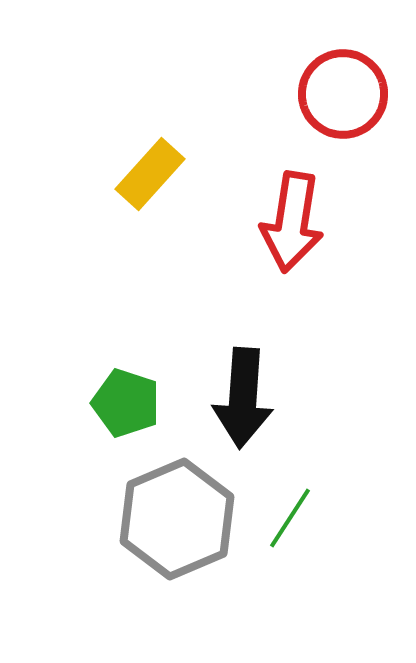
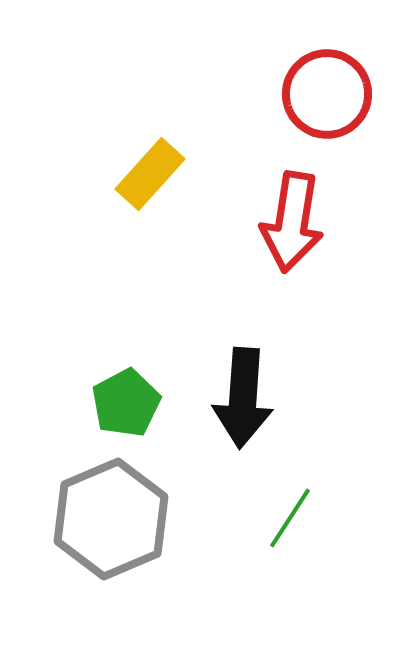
red circle: moved 16 px left
green pentagon: rotated 26 degrees clockwise
gray hexagon: moved 66 px left
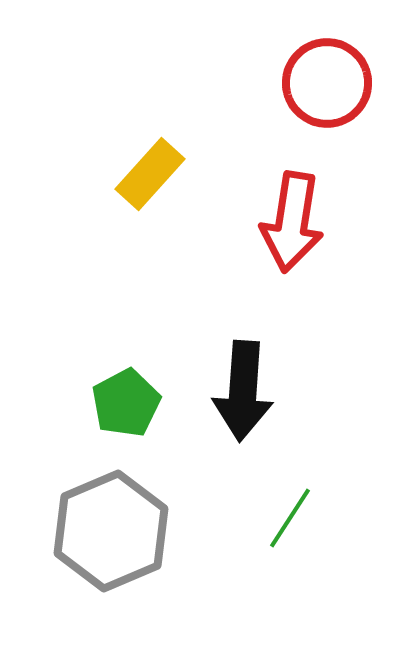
red circle: moved 11 px up
black arrow: moved 7 px up
gray hexagon: moved 12 px down
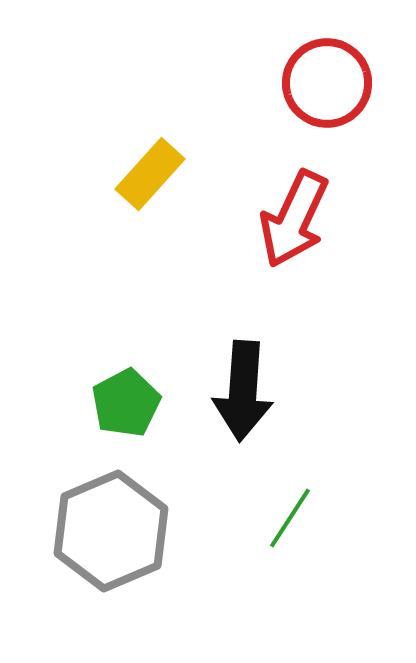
red arrow: moved 2 px right, 3 px up; rotated 16 degrees clockwise
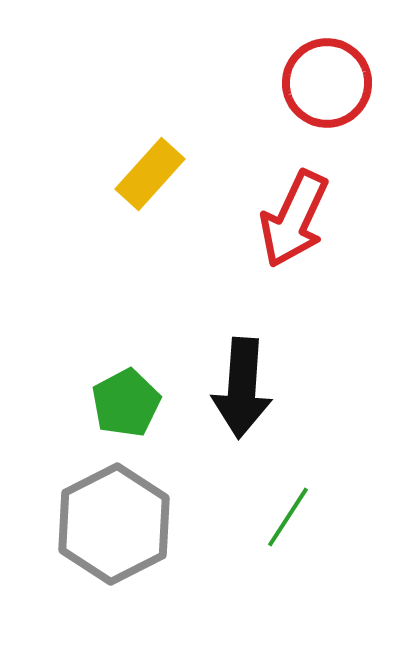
black arrow: moved 1 px left, 3 px up
green line: moved 2 px left, 1 px up
gray hexagon: moved 3 px right, 7 px up; rotated 4 degrees counterclockwise
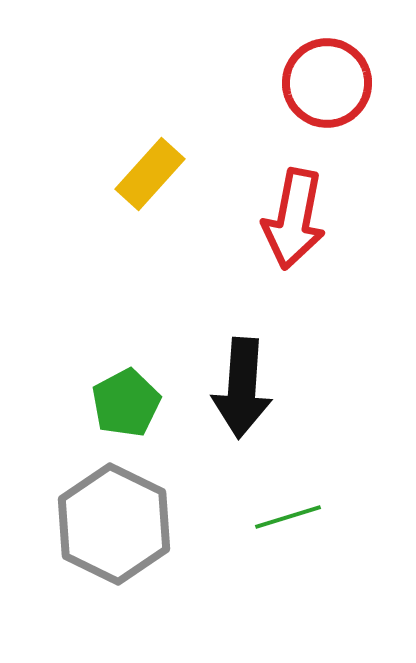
red arrow: rotated 14 degrees counterclockwise
green line: rotated 40 degrees clockwise
gray hexagon: rotated 7 degrees counterclockwise
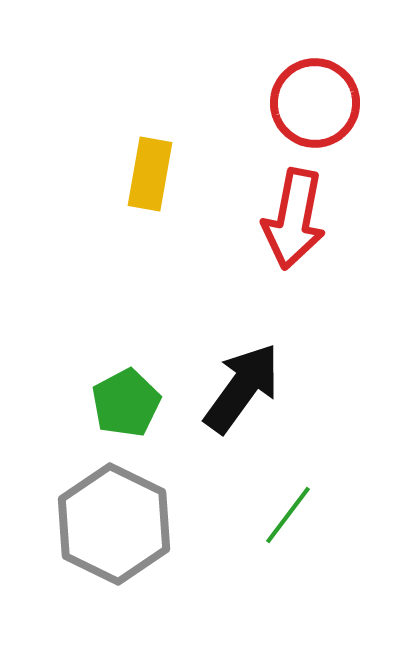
red circle: moved 12 px left, 20 px down
yellow rectangle: rotated 32 degrees counterclockwise
black arrow: rotated 148 degrees counterclockwise
green line: moved 2 px up; rotated 36 degrees counterclockwise
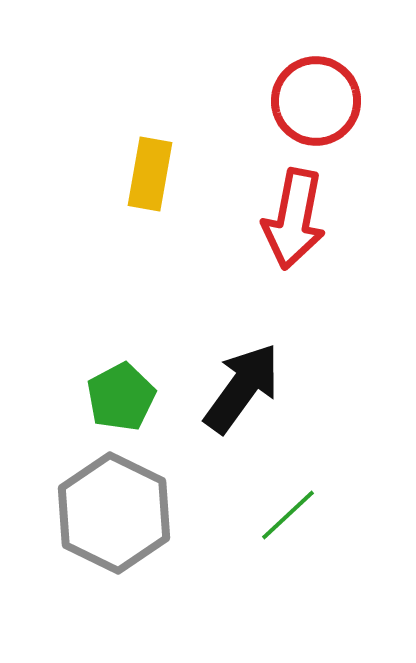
red circle: moved 1 px right, 2 px up
green pentagon: moved 5 px left, 6 px up
green line: rotated 10 degrees clockwise
gray hexagon: moved 11 px up
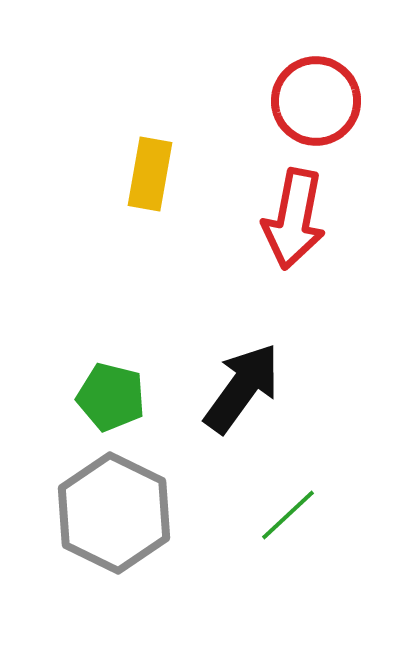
green pentagon: moved 10 px left; rotated 30 degrees counterclockwise
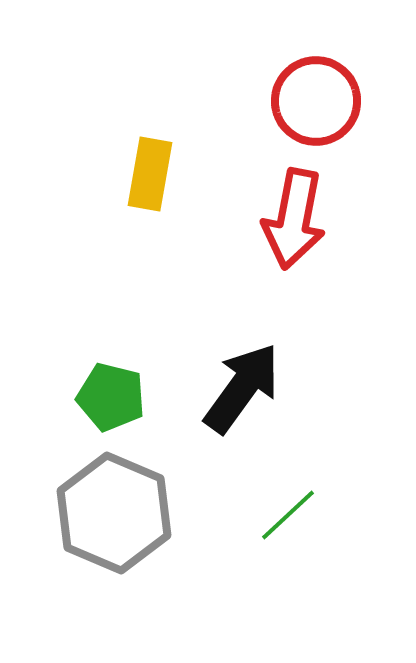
gray hexagon: rotated 3 degrees counterclockwise
